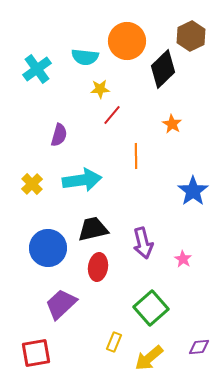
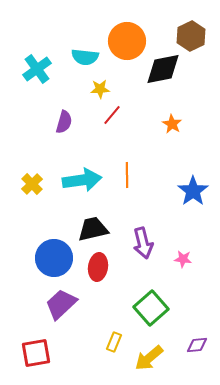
black diamond: rotated 33 degrees clockwise
purple semicircle: moved 5 px right, 13 px up
orange line: moved 9 px left, 19 px down
blue circle: moved 6 px right, 10 px down
pink star: rotated 24 degrees counterclockwise
purple diamond: moved 2 px left, 2 px up
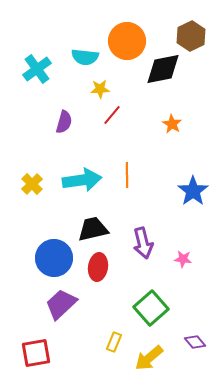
purple diamond: moved 2 px left, 3 px up; rotated 55 degrees clockwise
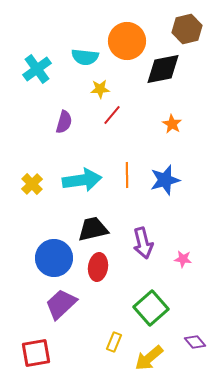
brown hexagon: moved 4 px left, 7 px up; rotated 12 degrees clockwise
blue star: moved 28 px left, 11 px up; rotated 20 degrees clockwise
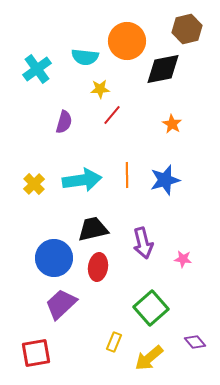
yellow cross: moved 2 px right
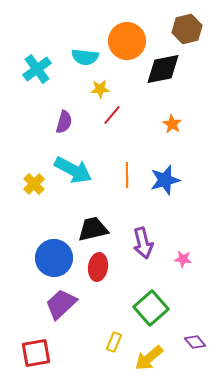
cyan arrow: moved 9 px left, 10 px up; rotated 36 degrees clockwise
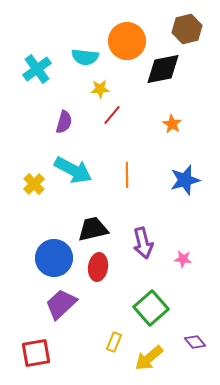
blue star: moved 20 px right
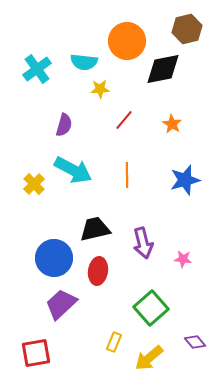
cyan semicircle: moved 1 px left, 5 px down
red line: moved 12 px right, 5 px down
purple semicircle: moved 3 px down
black trapezoid: moved 2 px right
red ellipse: moved 4 px down
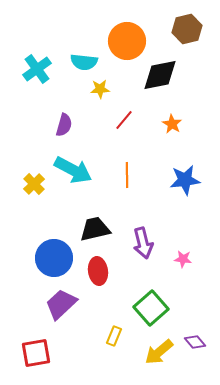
black diamond: moved 3 px left, 6 px down
blue star: rotated 8 degrees clockwise
red ellipse: rotated 16 degrees counterclockwise
yellow rectangle: moved 6 px up
yellow arrow: moved 10 px right, 6 px up
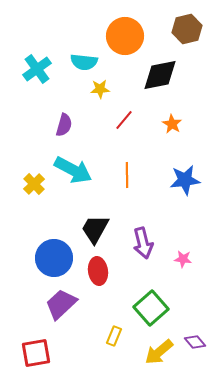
orange circle: moved 2 px left, 5 px up
black trapezoid: rotated 48 degrees counterclockwise
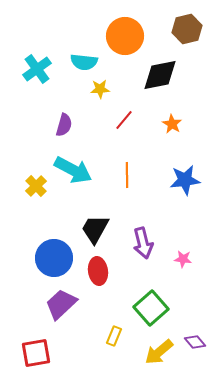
yellow cross: moved 2 px right, 2 px down
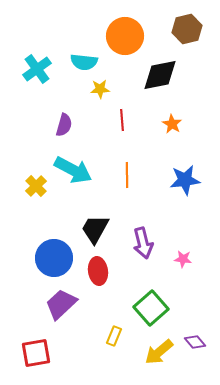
red line: moved 2 px left; rotated 45 degrees counterclockwise
